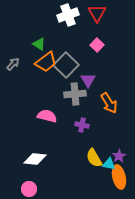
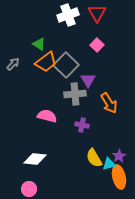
cyan triangle: rotated 24 degrees counterclockwise
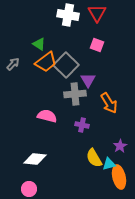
white cross: rotated 30 degrees clockwise
pink square: rotated 24 degrees counterclockwise
purple star: moved 1 px right, 10 px up
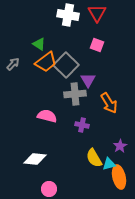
pink circle: moved 20 px right
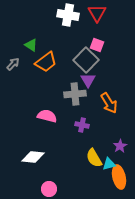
green triangle: moved 8 px left, 1 px down
gray square: moved 20 px right, 5 px up
white diamond: moved 2 px left, 2 px up
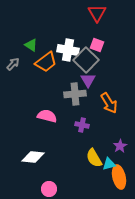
white cross: moved 35 px down
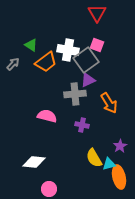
gray square: rotated 10 degrees clockwise
purple triangle: rotated 35 degrees clockwise
white diamond: moved 1 px right, 5 px down
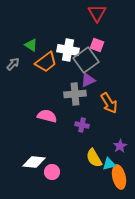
pink circle: moved 3 px right, 17 px up
